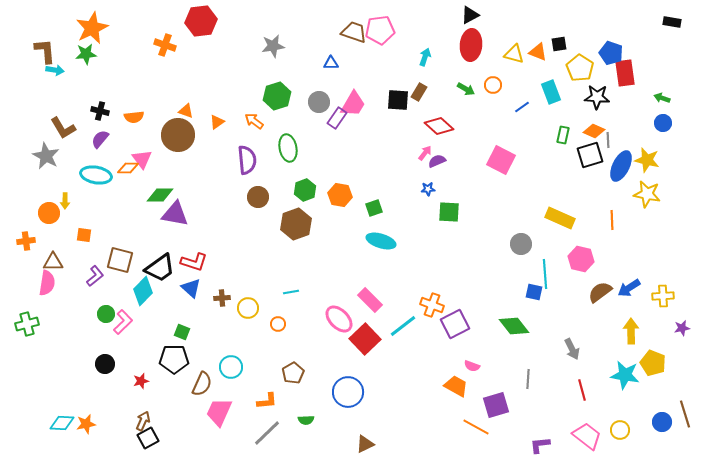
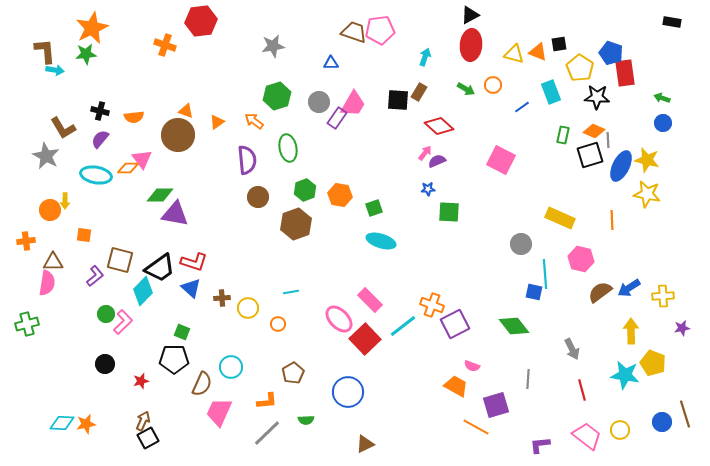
orange circle at (49, 213): moved 1 px right, 3 px up
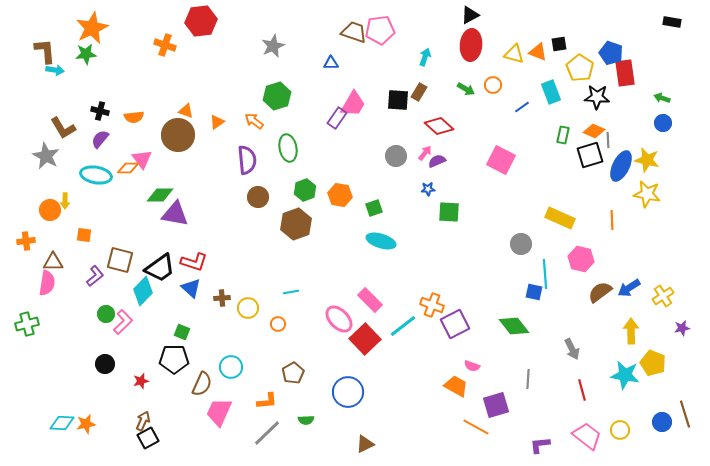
gray star at (273, 46): rotated 15 degrees counterclockwise
gray circle at (319, 102): moved 77 px right, 54 px down
yellow cross at (663, 296): rotated 30 degrees counterclockwise
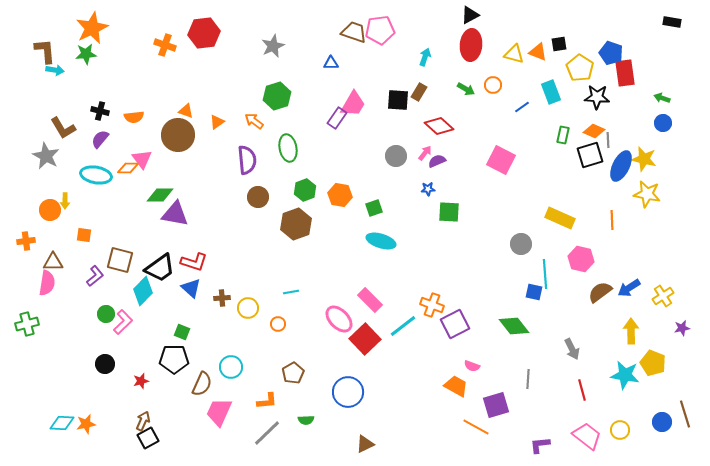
red hexagon at (201, 21): moved 3 px right, 12 px down
yellow star at (647, 160): moved 3 px left, 1 px up
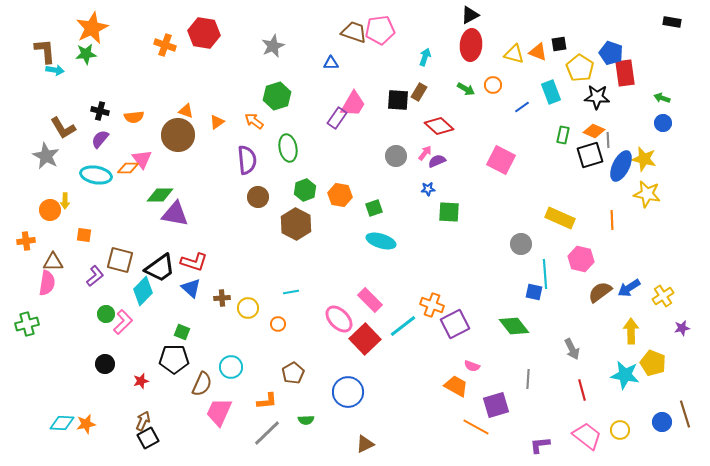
red hexagon at (204, 33): rotated 16 degrees clockwise
brown hexagon at (296, 224): rotated 12 degrees counterclockwise
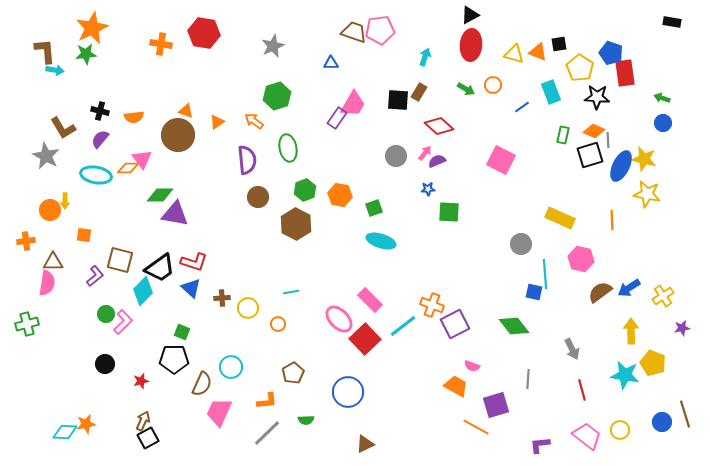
orange cross at (165, 45): moved 4 px left, 1 px up; rotated 10 degrees counterclockwise
cyan diamond at (62, 423): moved 3 px right, 9 px down
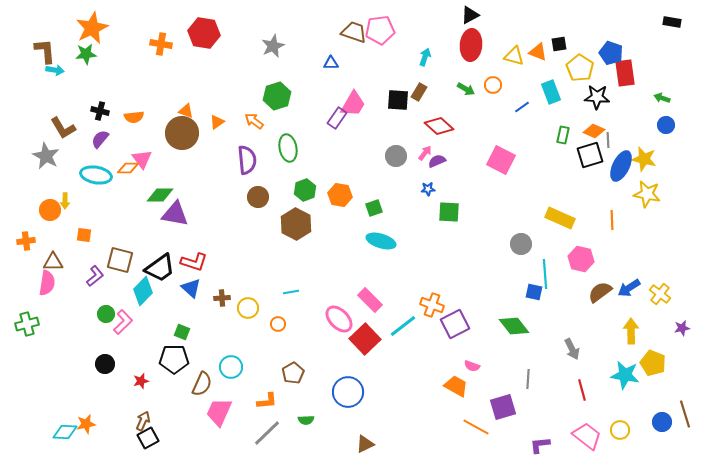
yellow triangle at (514, 54): moved 2 px down
blue circle at (663, 123): moved 3 px right, 2 px down
brown circle at (178, 135): moved 4 px right, 2 px up
yellow cross at (663, 296): moved 3 px left, 2 px up; rotated 20 degrees counterclockwise
purple square at (496, 405): moved 7 px right, 2 px down
